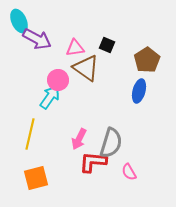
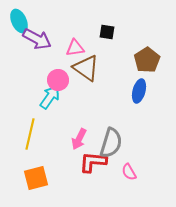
black square: moved 13 px up; rotated 14 degrees counterclockwise
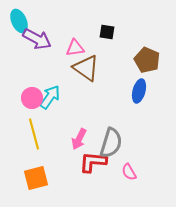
brown pentagon: rotated 15 degrees counterclockwise
pink circle: moved 26 px left, 18 px down
yellow line: moved 4 px right; rotated 28 degrees counterclockwise
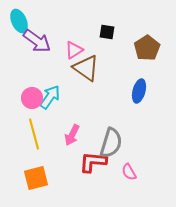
purple arrow: moved 2 px down; rotated 8 degrees clockwise
pink triangle: moved 1 px left, 2 px down; rotated 24 degrees counterclockwise
brown pentagon: moved 12 px up; rotated 15 degrees clockwise
pink arrow: moved 7 px left, 4 px up
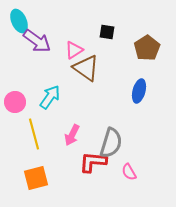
pink circle: moved 17 px left, 4 px down
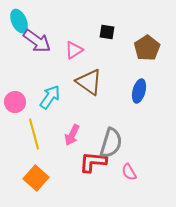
brown triangle: moved 3 px right, 14 px down
orange square: rotated 35 degrees counterclockwise
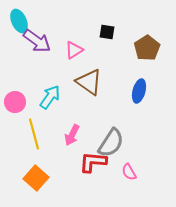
gray semicircle: rotated 16 degrees clockwise
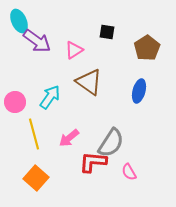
pink arrow: moved 3 px left, 3 px down; rotated 25 degrees clockwise
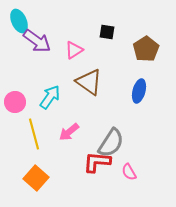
brown pentagon: moved 1 px left, 1 px down
pink arrow: moved 6 px up
red L-shape: moved 4 px right
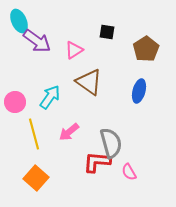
gray semicircle: rotated 48 degrees counterclockwise
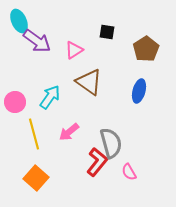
red L-shape: rotated 124 degrees clockwise
